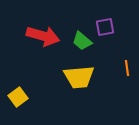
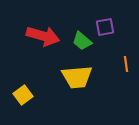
orange line: moved 1 px left, 4 px up
yellow trapezoid: moved 2 px left
yellow square: moved 5 px right, 2 px up
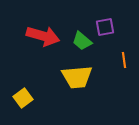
orange line: moved 2 px left, 4 px up
yellow square: moved 3 px down
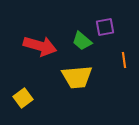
red arrow: moved 3 px left, 10 px down
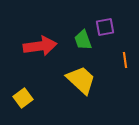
green trapezoid: moved 1 px right, 1 px up; rotated 30 degrees clockwise
red arrow: rotated 24 degrees counterclockwise
orange line: moved 1 px right
yellow trapezoid: moved 4 px right, 3 px down; rotated 132 degrees counterclockwise
